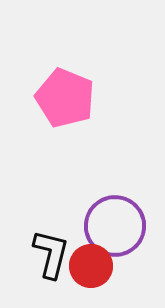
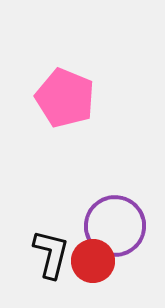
red circle: moved 2 px right, 5 px up
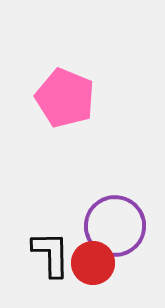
black L-shape: rotated 15 degrees counterclockwise
red circle: moved 2 px down
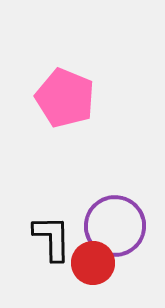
black L-shape: moved 1 px right, 16 px up
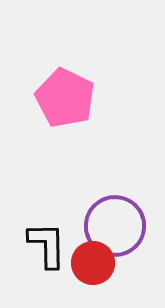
pink pentagon: rotated 4 degrees clockwise
black L-shape: moved 5 px left, 7 px down
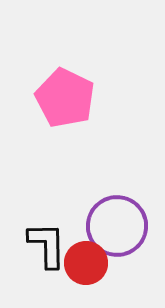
purple circle: moved 2 px right
red circle: moved 7 px left
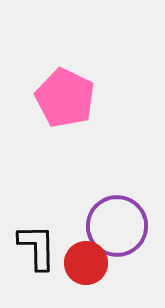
black L-shape: moved 10 px left, 2 px down
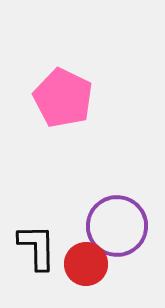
pink pentagon: moved 2 px left
red circle: moved 1 px down
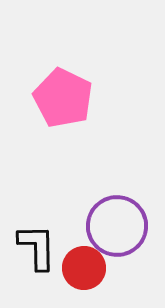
red circle: moved 2 px left, 4 px down
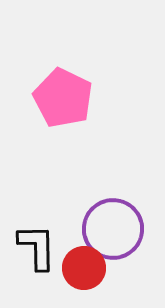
purple circle: moved 4 px left, 3 px down
